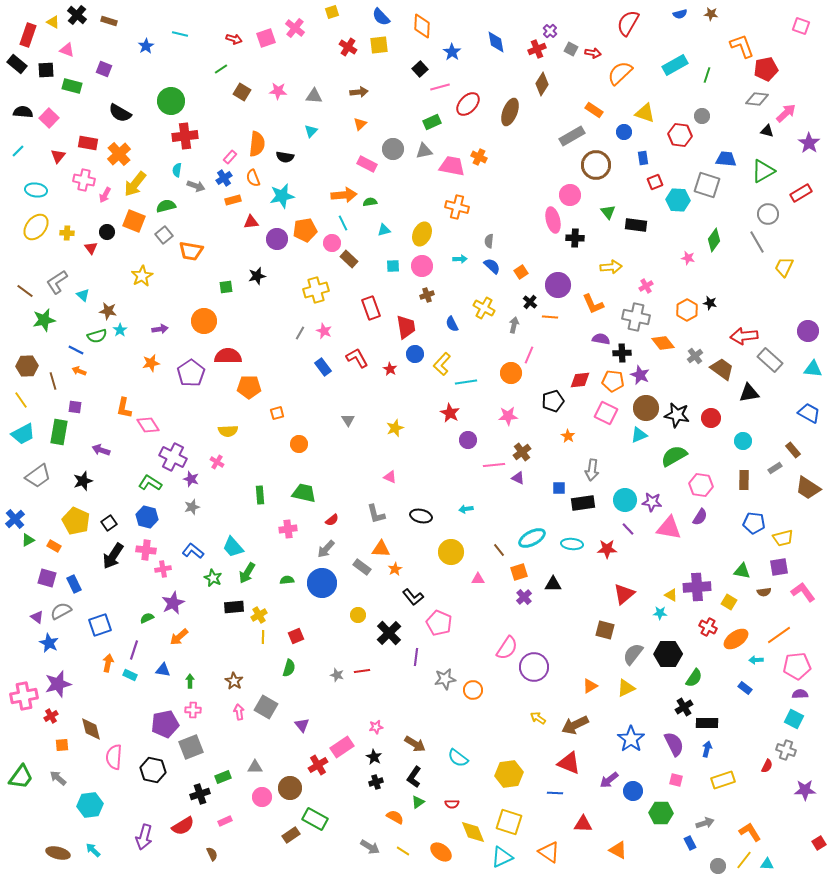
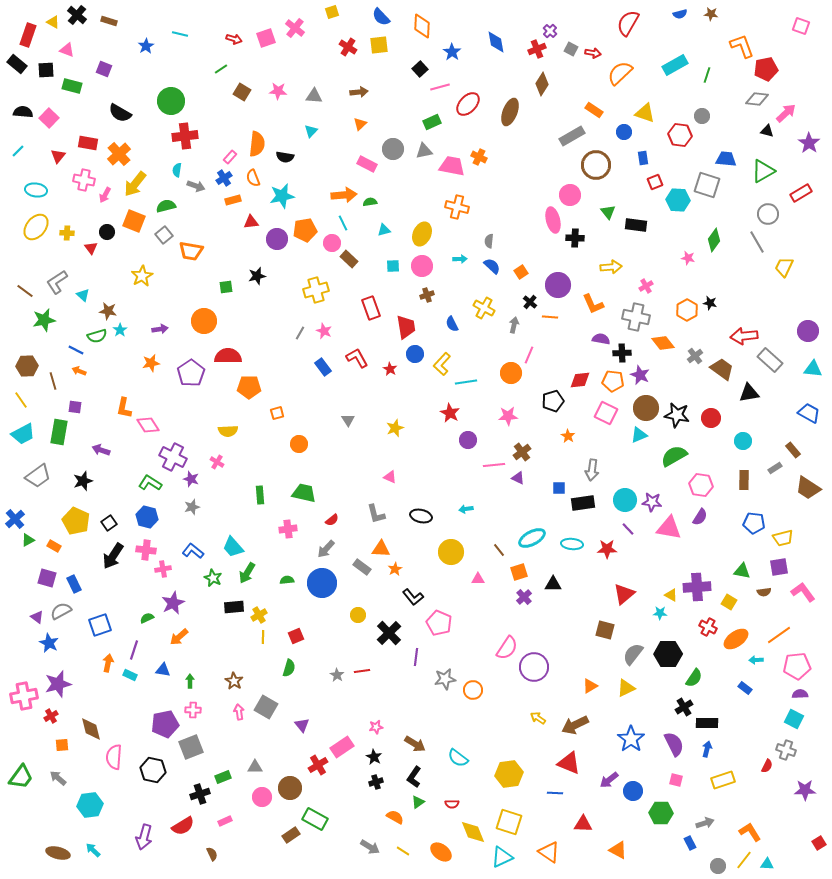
gray star at (337, 675): rotated 16 degrees clockwise
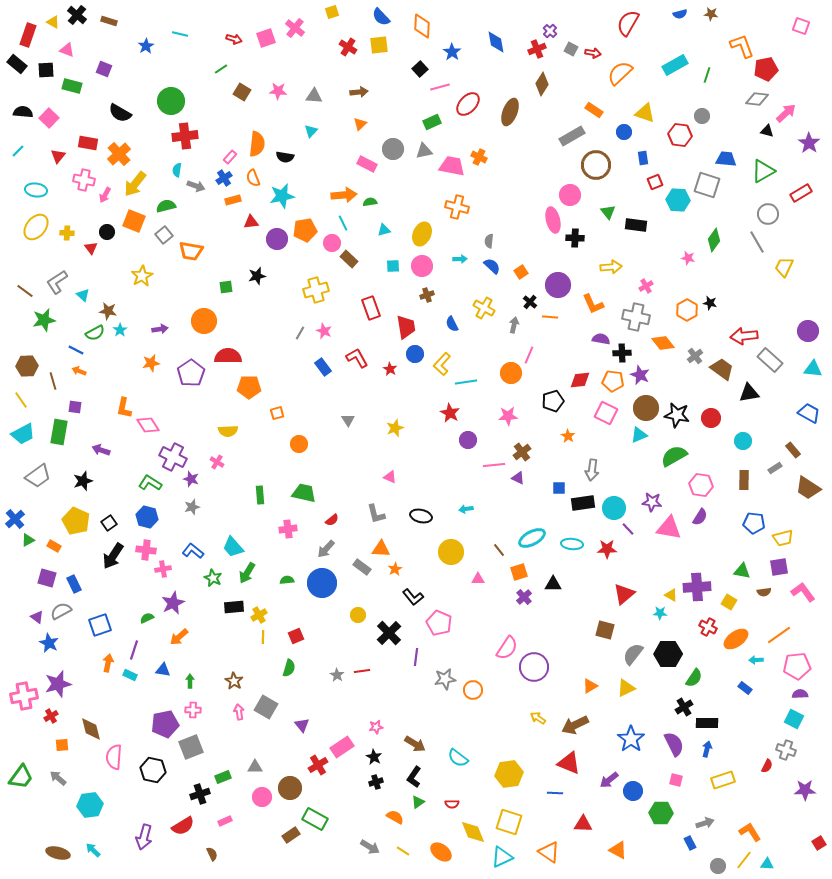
green semicircle at (97, 336): moved 2 px left, 3 px up; rotated 12 degrees counterclockwise
cyan circle at (625, 500): moved 11 px left, 8 px down
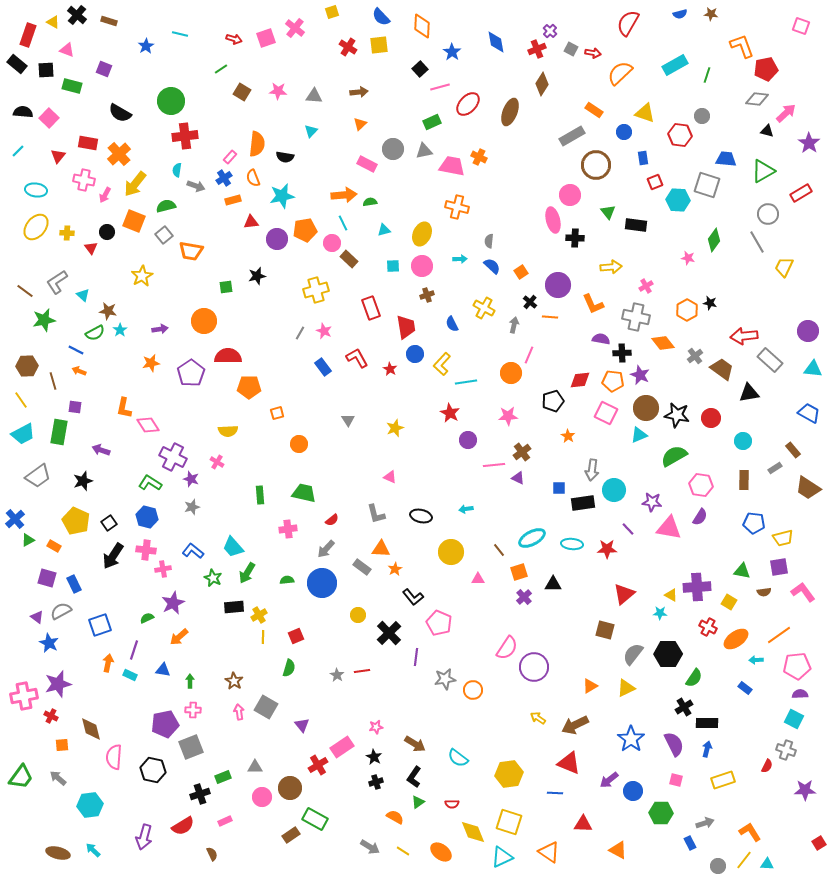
cyan circle at (614, 508): moved 18 px up
red cross at (51, 716): rotated 32 degrees counterclockwise
